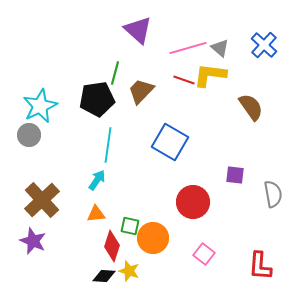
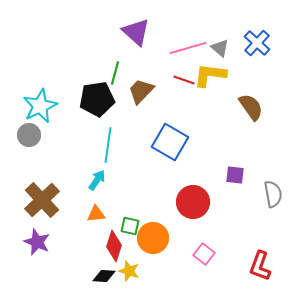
purple triangle: moved 2 px left, 2 px down
blue cross: moved 7 px left, 2 px up
purple star: moved 4 px right, 1 px down
red diamond: moved 2 px right
red L-shape: rotated 16 degrees clockwise
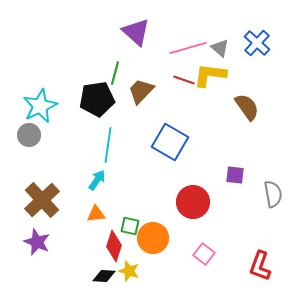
brown semicircle: moved 4 px left
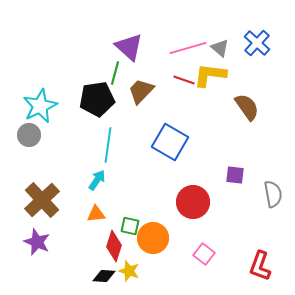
purple triangle: moved 7 px left, 15 px down
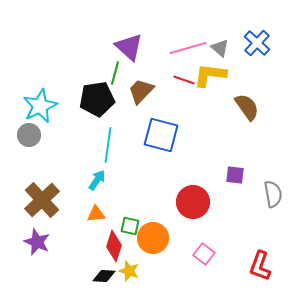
blue square: moved 9 px left, 7 px up; rotated 15 degrees counterclockwise
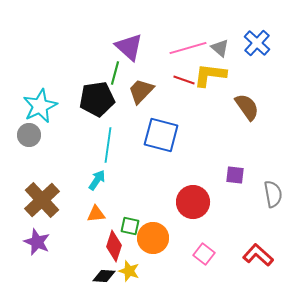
red L-shape: moved 2 px left, 11 px up; rotated 112 degrees clockwise
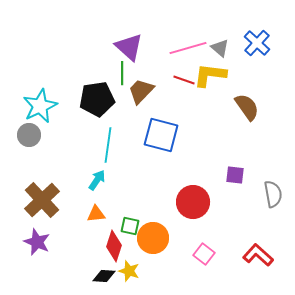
green line: moved 7 px right; rotated 15 degrees counterclockwise
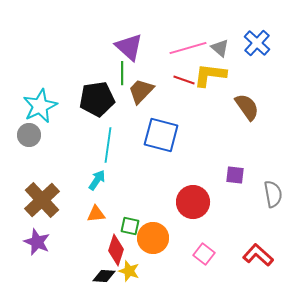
red diamond: moved 2 px right, 4 px down
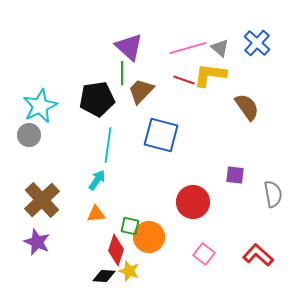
orange circle: moved 4 px left, 1 px up
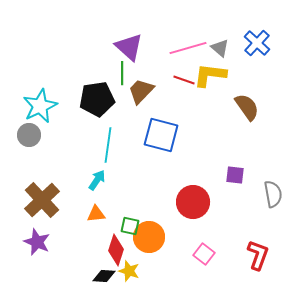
red L-shape: rotated 68 degrees clockwise
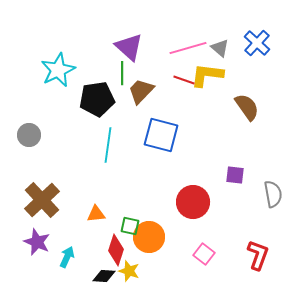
yellow L-shape: moved 3 px left
cyan star: moved 18 px right, 36 px up
cyan arrow: moved 30 px left, 77 px down; rotated 10 degrees counterclockwise
